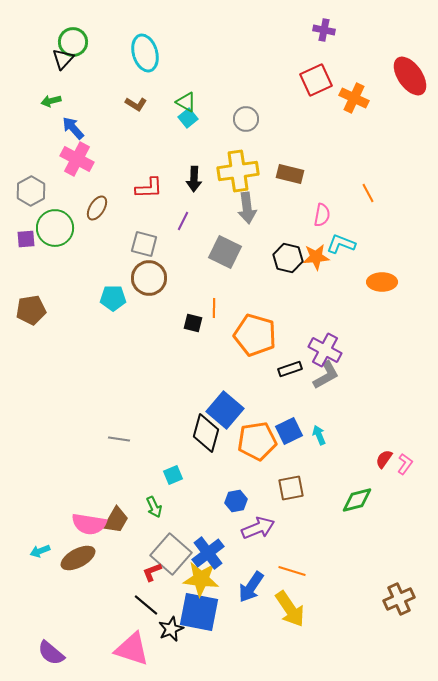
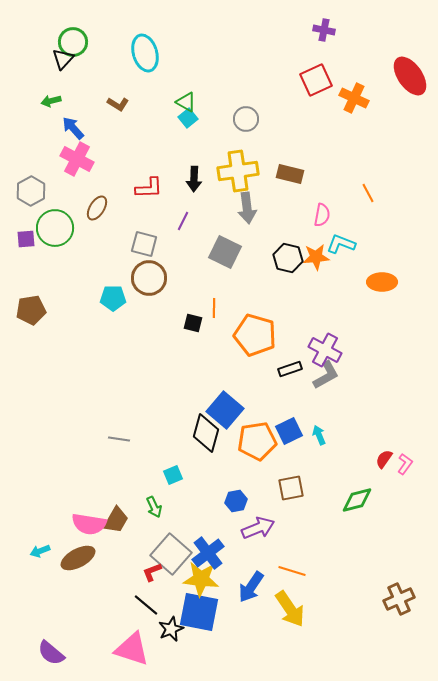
brown L-shape at (136, 104): moved 18 px left
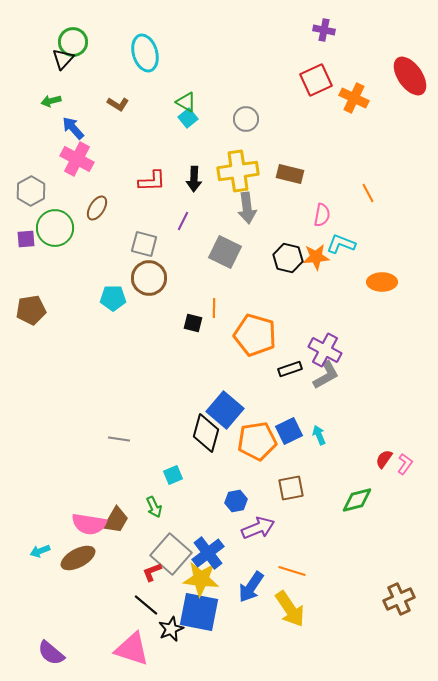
red L-shape at (149, 188): moved 3 px right, 7 px up
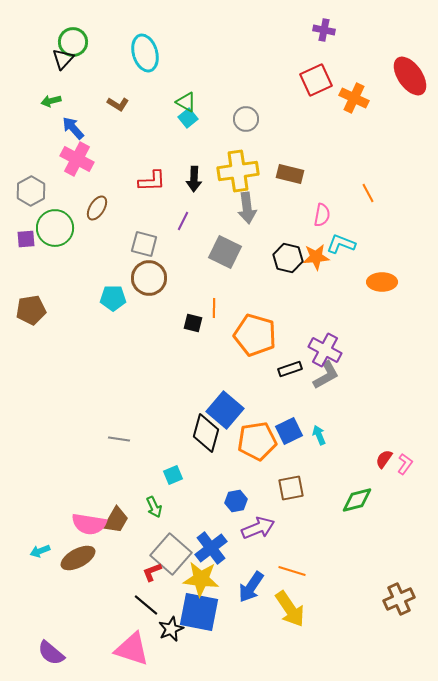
blue cross at (208, 553): moved 3 px right, 5 px up
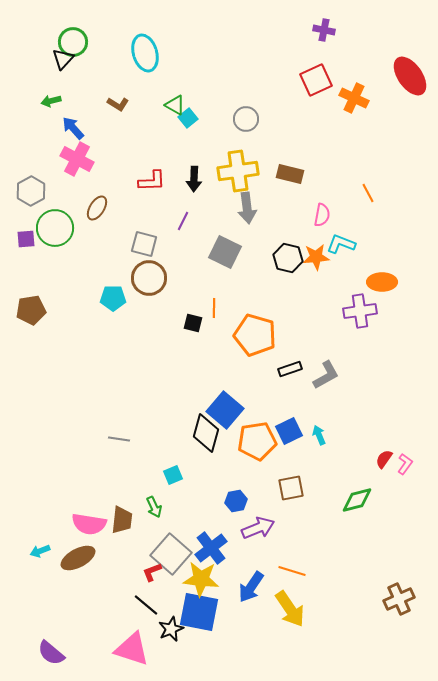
green triangle at (186, 102): moved 11 px left, 3 px down
purple cross at (325, 350): moved 35 px right, 39 px up; rotated 36 degrees counterclockwise
brown trapezoid at (116, 520): moved 6 px right; rotated 24 degrees counterclockwise
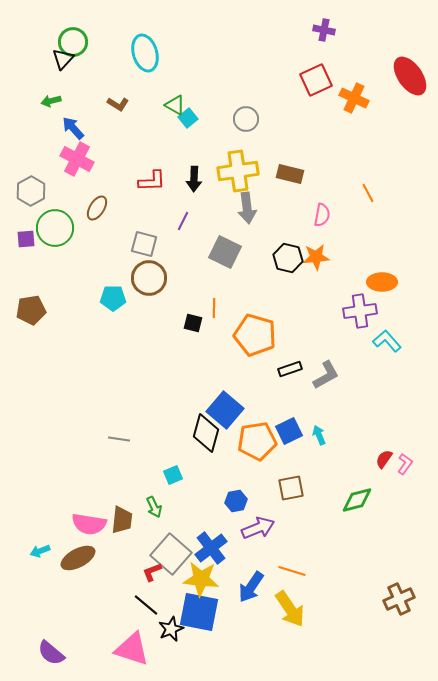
cyan L-shape at (341, 244): moved 46 px right, 97 px down; rotated 28 degrees clockwise
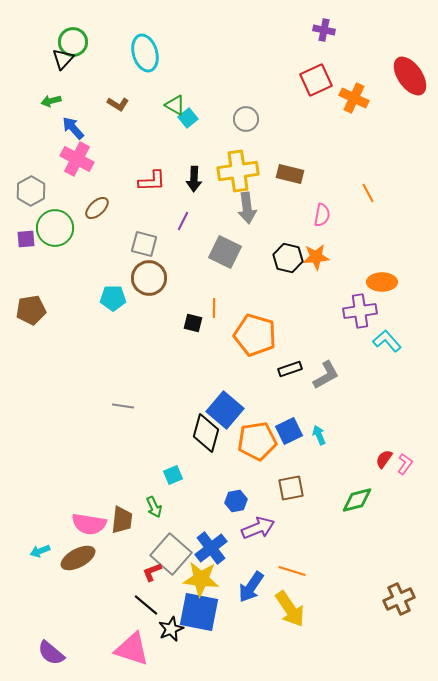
brown ellipse at (97, 208): rotated 15 degrees clockwise
gray line at (119, 439): moved 4 px right, 33 px up
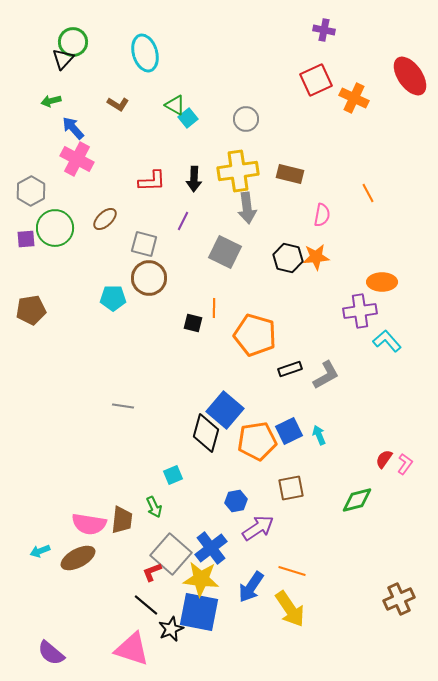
brown ellipse at (97, 208): moved 8 px right, 11 px down
purple arrow at (258, 528): rotated 12 degrees counterclockwise
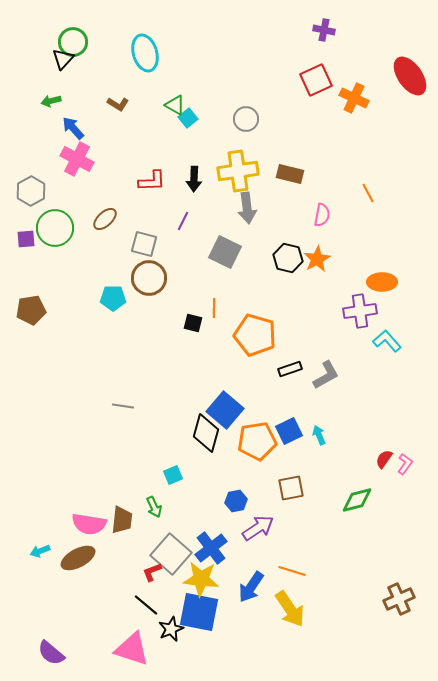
orange star at (316, 257): moved 1 px right, 2 px down; rotated 24 degrees counterclockwise
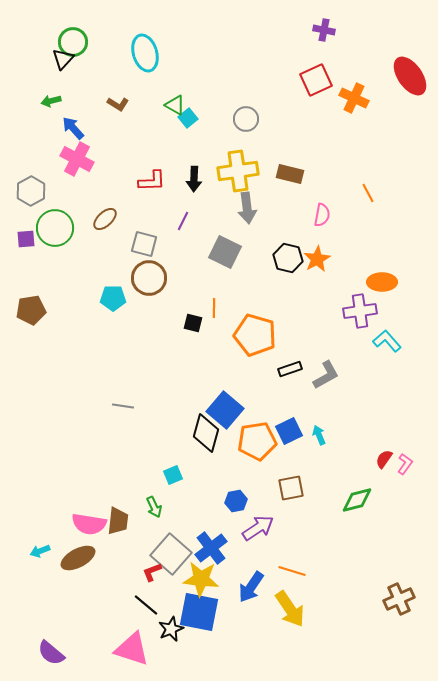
brown trapezoid at (122, 520): moved 4 px left, 1 px down
